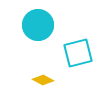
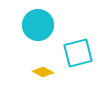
yellow diamond: moved 8 px up
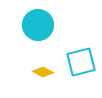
cyan square: moved 3 px right, 9 px down
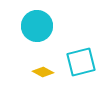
cyan circle: moved 1 px left, 1 px down
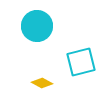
yellow diamond: moved 1 px left, 11 px down
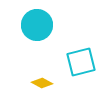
cyan circle: moved 1 px up
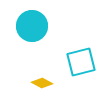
cyan circle: moved 5 px left, 1 px down
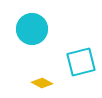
cyan circle: moved 3 px down
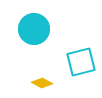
cyan circle: moved 2 px right
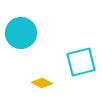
cyan circle: moved 13 px left, 4 px down
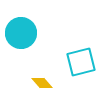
yellow diamond: rotated 20 degrees clockwise
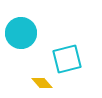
cyan square: moved 14 px left, 3 px up
